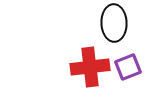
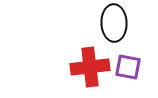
purple square: rotated 32 degrees clockwise
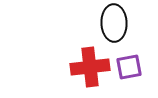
purple square: moved 1 px right; rotated 20 degrees counterclockwise
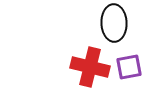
red cross: rotated 21 degrees clockwise
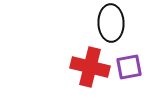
black ellipse: moved 3 px left
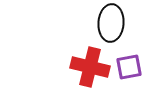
black ellipse: rotated 6 degrees clockwise
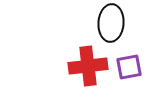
red cross: moved 2 px left, 1 px up; rotated 21 degrees counterclockwise
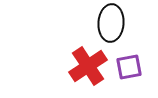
red cross: rotated 27 degrees counterclockwise
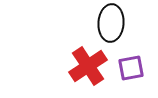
purple square: moved 2 px right, 1 px down
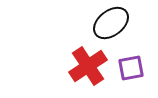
black ellipse: rotated 48 degrees clockwise
